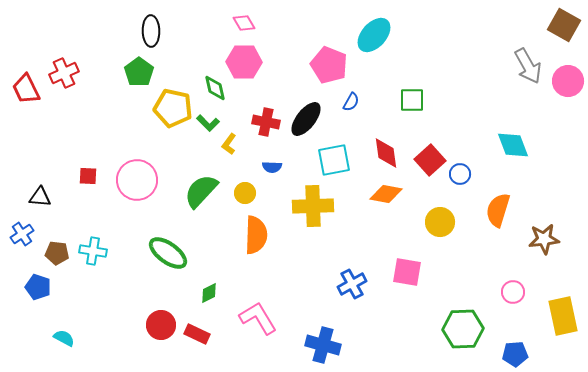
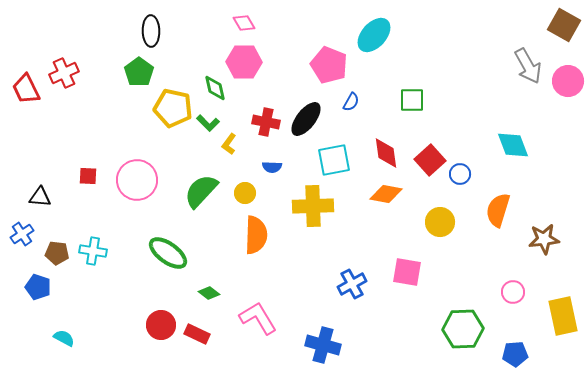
green diamond at (209, 293): rotated 65 degrees clockwise
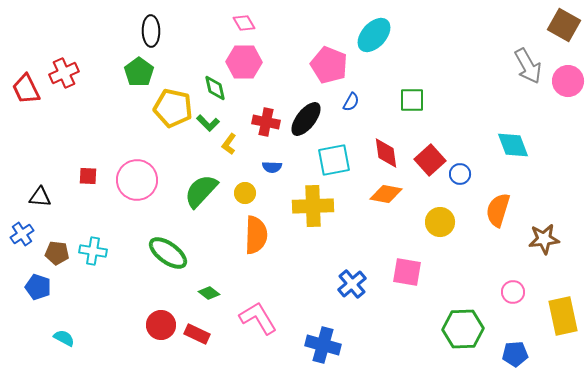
blue cross at (352, 284): rotated 12 degrees counterclockwise
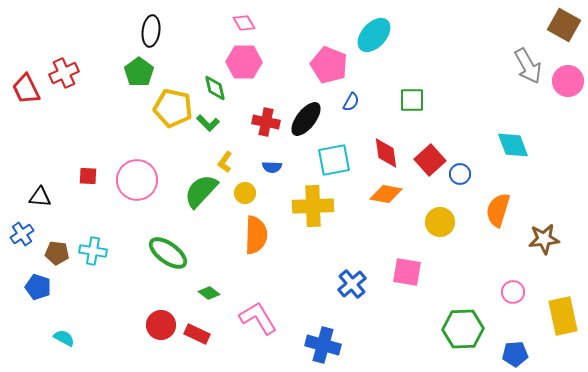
black ellipse at (151, 31): rotated 8 degrees clockwise
yellow L-shape at (229, 144): moved 4 px left, 18 px down
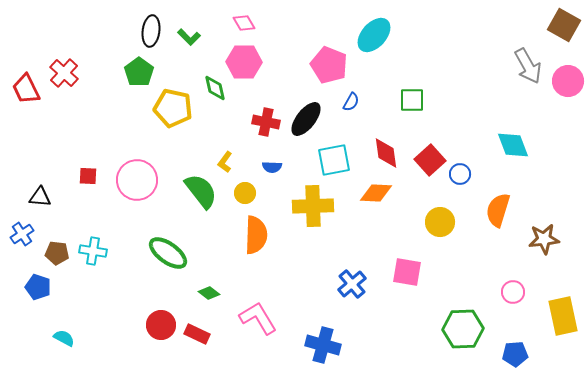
red cross at (64, 73): rotated 24 degrees counterclockwise
green L-shape at (208, 123): moved 19 px left, 86 px up
green semicircle at (201, 191): rotated 99 degrees clockwise
orange diamond at (386, 194): moved 10 px left, 1 px up; rotated 8 degrees counterclockwise
